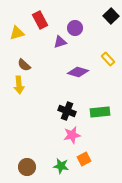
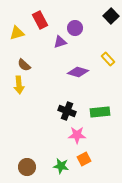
pink star: moved 5 px right; rotated 12 degrees clockwise
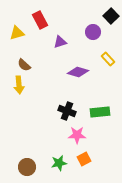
purple circle: moved 18 px right, 4 px down
green star: moved 2 px left, 3 px up; rotated 21 degrees counterclockwise
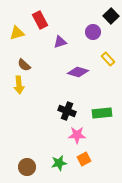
green rectangle: moved 2 px right, 1 px down
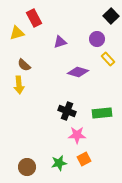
red rectangle: moved 6 px left, 2 px up
purple circle: moved 4 px right, 7 px down
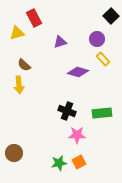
yellow rectangle: moved 5 px left
orange square: moved 5 px left, 3 px down
brown circle: moved 13 px left, 14 px up
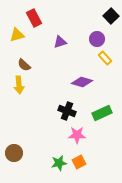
yellow triangle: moved 2 px down
yellow rectangle: moved 2 px right, 1 px up
purple diamond: moved 4 px right, 10 px down
green rectangle: rotated 18 degrees counterclockwise
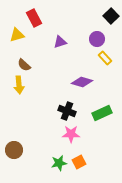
pink star: moved 6 px left, 1 px up
brown circle: moved 3 px up
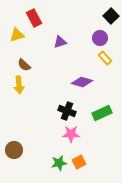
purple circle: moved 3 px right, 1 px up
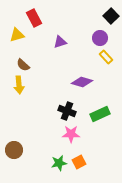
yellow rectangle: moved 1 px right, 1 px up
brown semicircle: moved 1 px left
green rectangle: moved 2 px left, 1 px down
